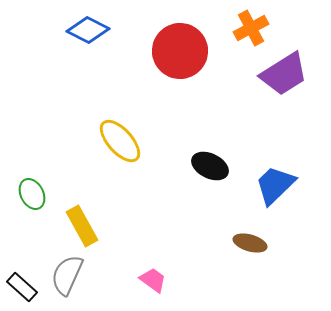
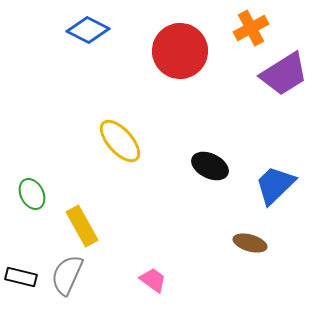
black rectangle: moved 1 px left, 10 px up; rotated 28 degrees counterclockwise
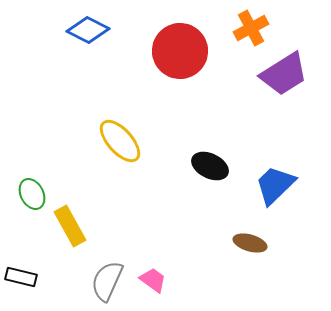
yellow rectangle: moved 12 px left
gray semicircle: moved 40 px right, 6 px down
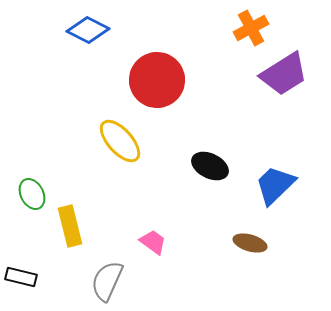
red circle: moved 23 px left, 29 px down
yellow rectangle: rotated 15 degrees clockwise
pink trapezoid: moved 38 px up
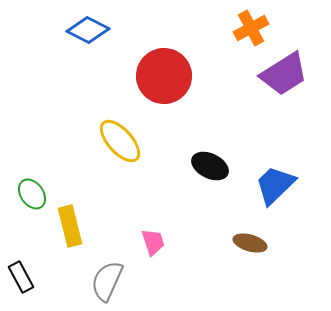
red circle: moved 7 px right, 4 px up
green ellipse: rotated 8 degrees counterclockwise
pink trapezoid: rotated 36 degrees clockwise
black rectangle: rotated 48 degrees clockwise
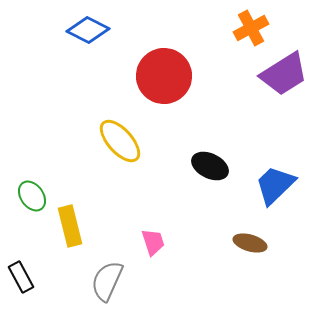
green ellipse: moved 2 px down
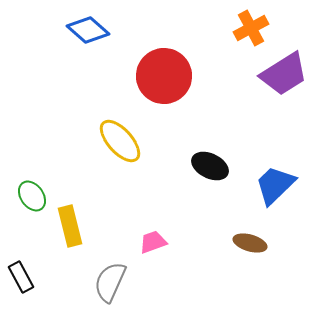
blue diamond: rotated 15 degrees clockwise
pink trapezoid: rotated 92 degrees counterclockwise
gray semicircle: moved 3 px right, 1 px down
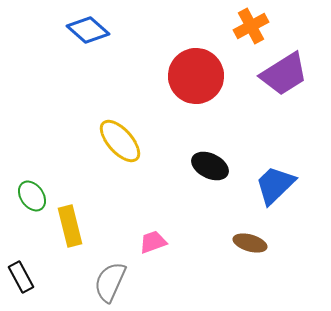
orange cross: moved 2 px up
red circle: moved 32 px right
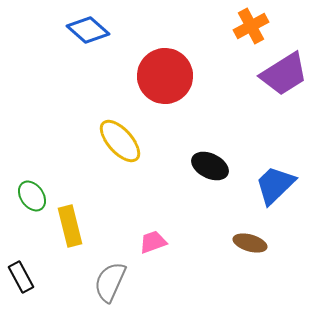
red circle: moved 31 px left
